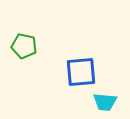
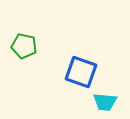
blue square: rotated 24 degrees clockwise
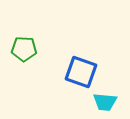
green pentagon: moved 3 px down; rotated 10 degrees counterclockwise
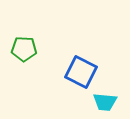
blue square: rotated 8 degrees clockwise
